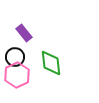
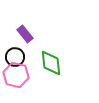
purple rectangle: moved 1 px right, 1 px down
pink hexagon: moved 1 px left; rotated 20 degrees counterclockwise
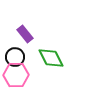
green diamond: moved 5 px up; rotated 20 degrees counterclockwise
pink hexagon: rotated 15 degrees counterclockwise
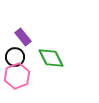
purple rectangle: moved 2 px left, 3 px down
pink hexagon: moved 1 px right, 1 px down; rotated 20 degrees counterclockwise
